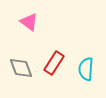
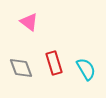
red rectangle: rotated 50 degrees counterclockwise
cyan semicircle: rotated 145 degrees clockwise
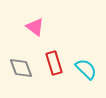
pink triangle: moved 6 px right, 5 px down
cyan semicircle: rotated 15 degrees counterclockwise
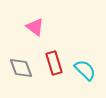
cyan semicircle: moved 1 px left, 1 px down
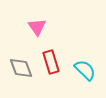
pink triangle: moved 2 px right; rotated 18 degrees clockwise
red rectangle: moved 3 px left, 1 px up
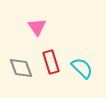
cyan semicircle: moved 3 px left, 2 px up
